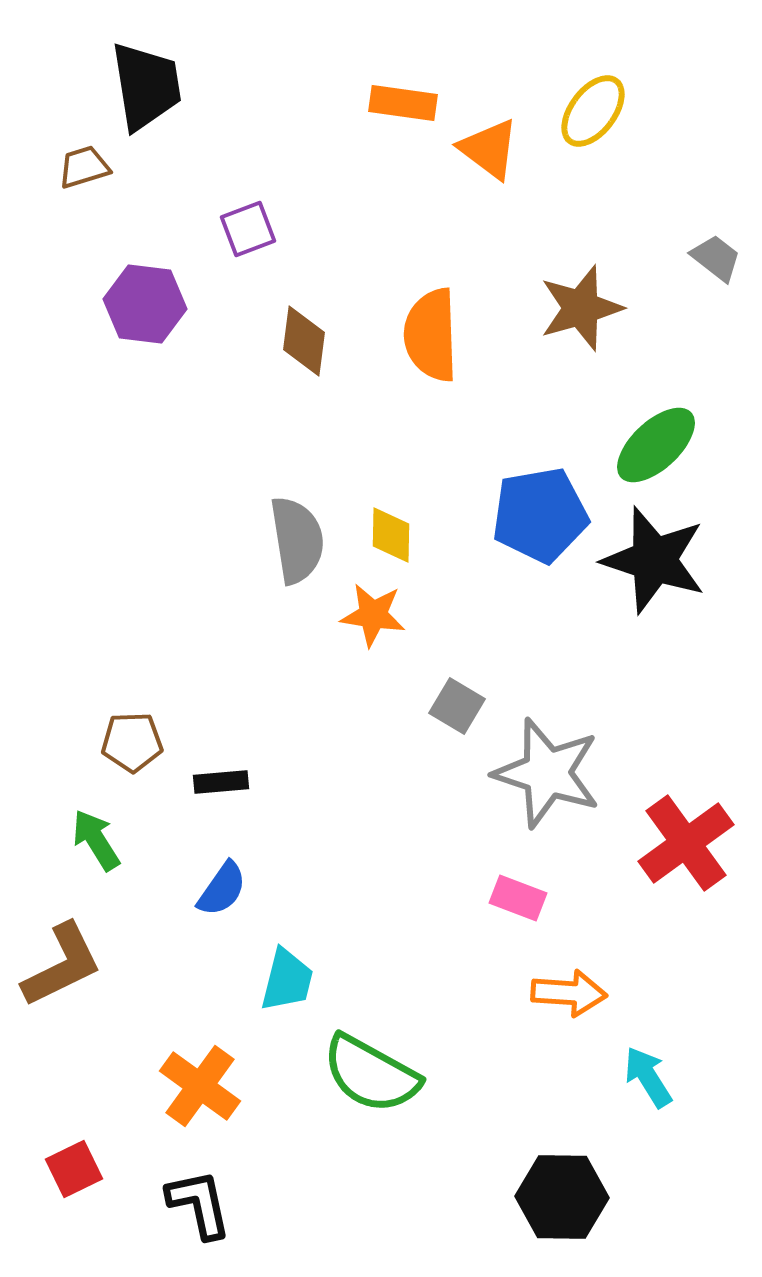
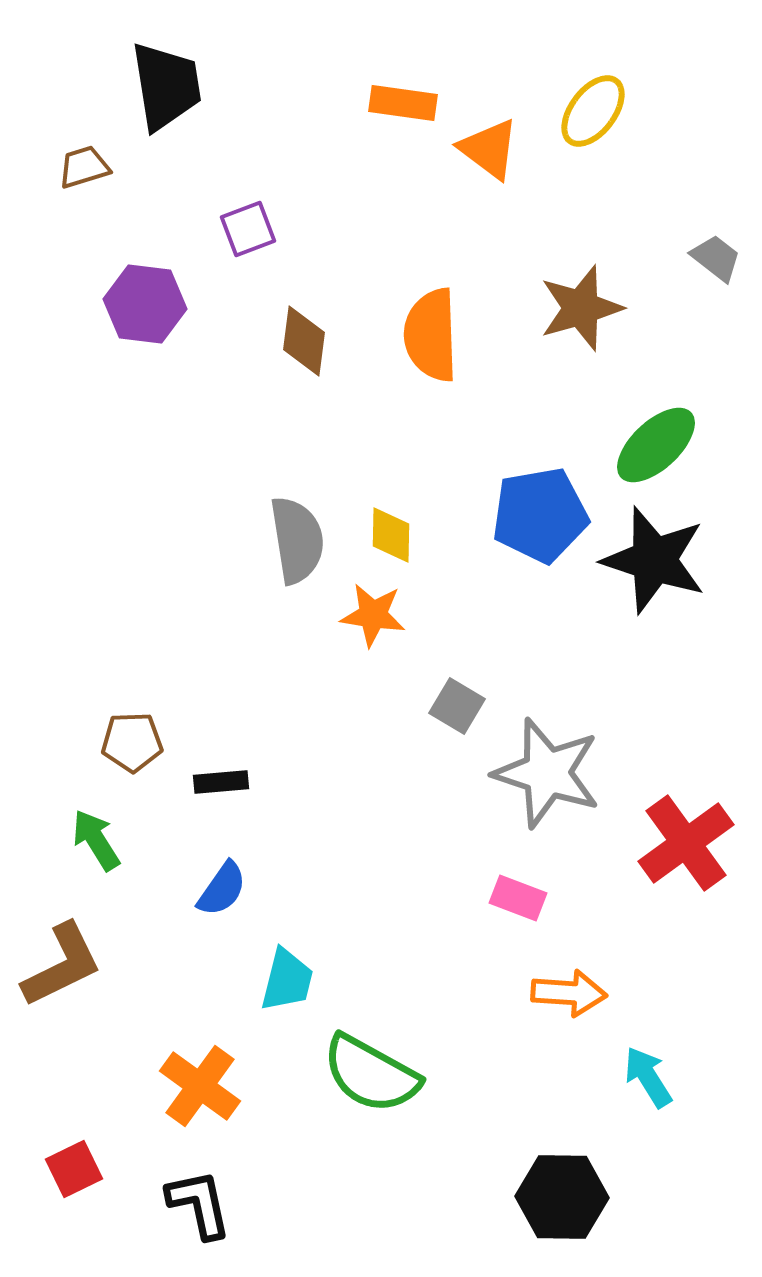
black trapezoid: moved 20 px right
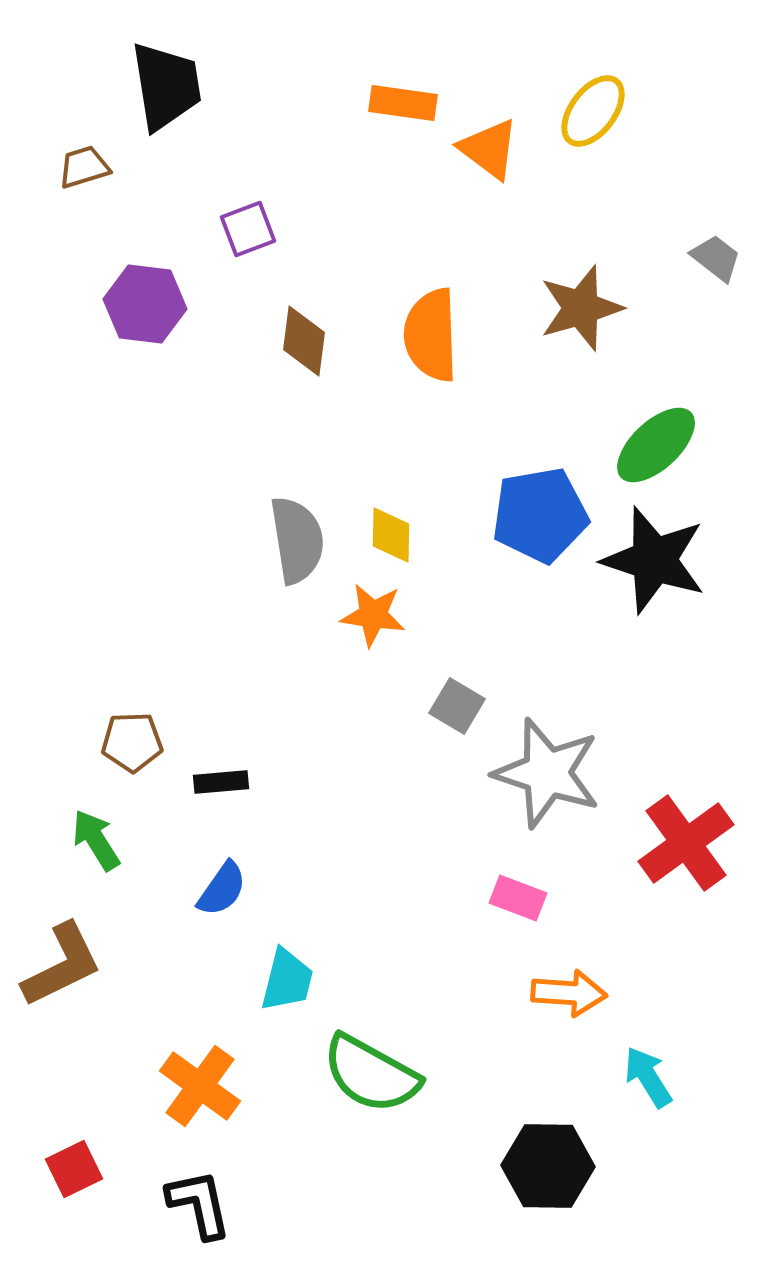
black hexagon: moved 14 px left, 31 px up
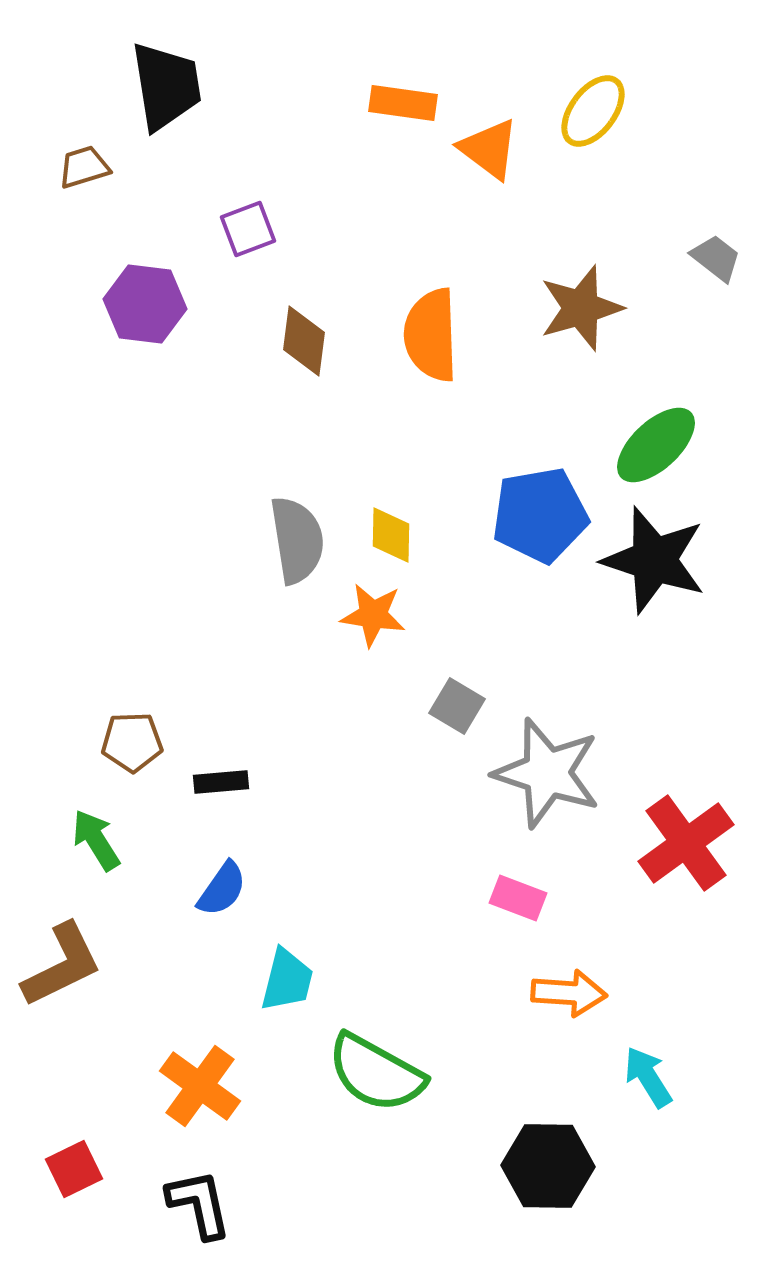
green semicircle: moved 5 px right, 1 px up
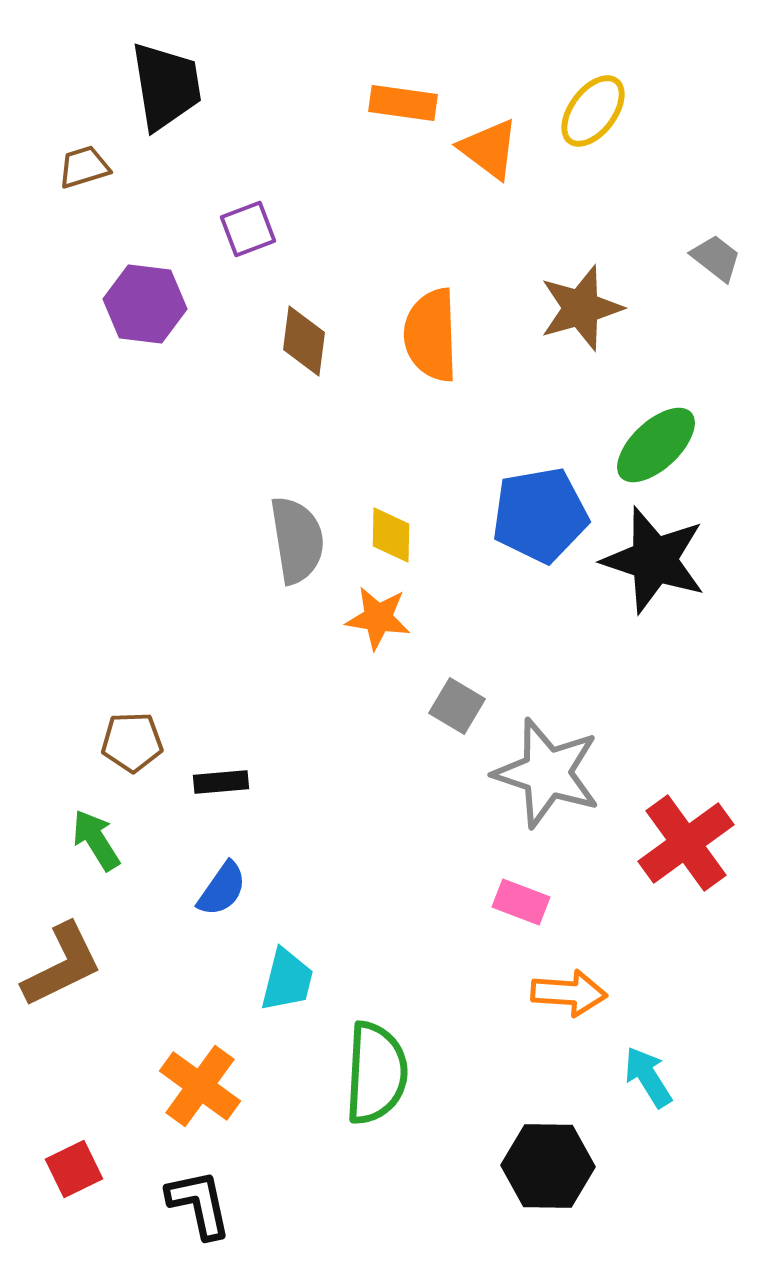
orange star: moved 5 px right, 3 px down
pink rectangle: moved 3 px right, 4 px down
green semicircle: rotated 116 degrees counterclockwise
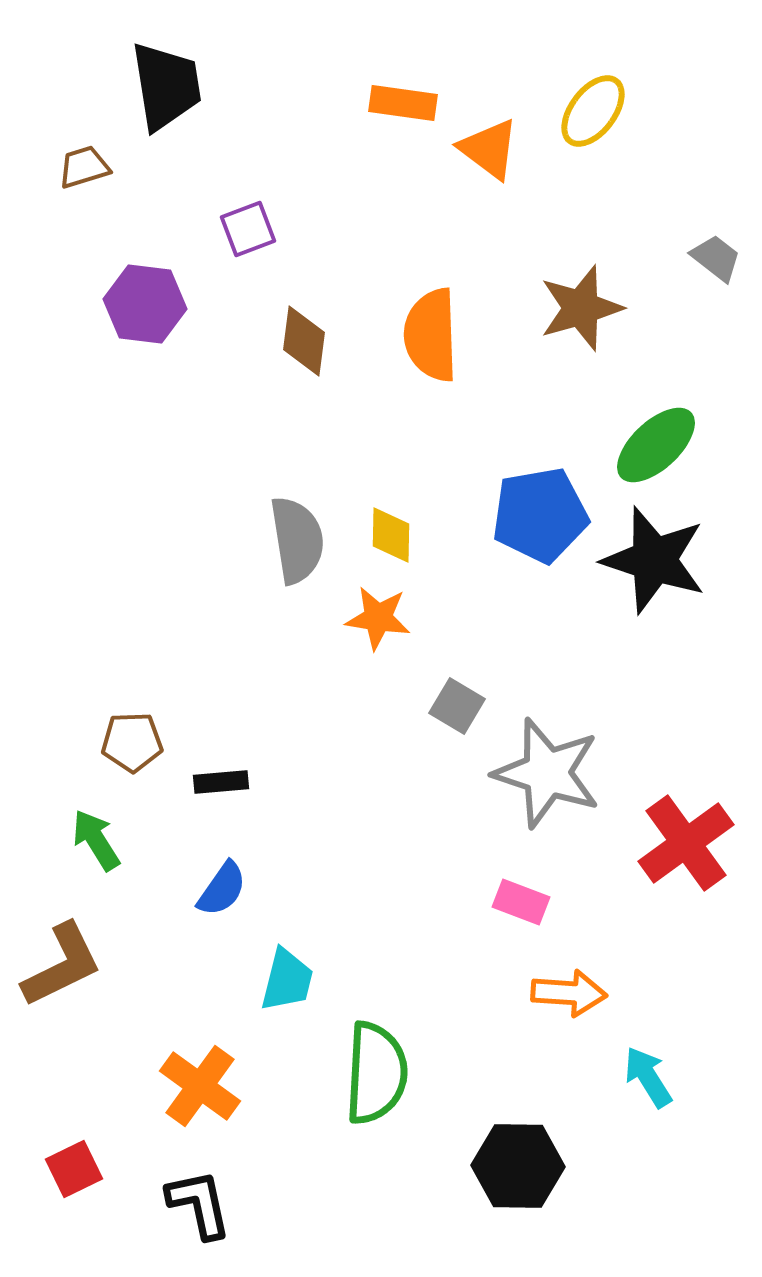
black hexagon: moved 30 px left
